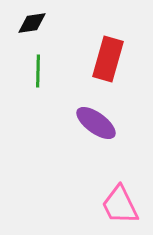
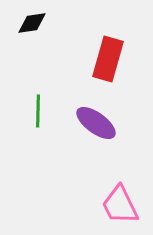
green line: moved 40 px down
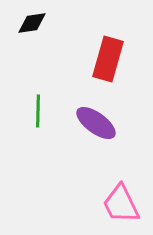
pink trapezoid: moved 1 px right, 1 px up
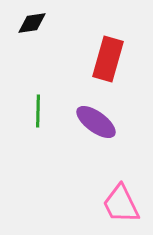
purple ellipse: moved 1 px up
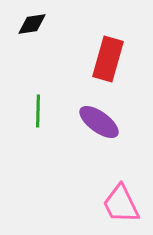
black diamond: moved 1 px down
purple ellipse: moved 3 px right
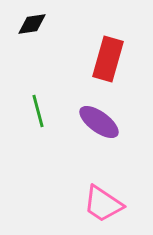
green line: rotated 16 degrees counterclockwise
pink trapezoid: moved 18 px left; rotated 30 degrees counterclockwise
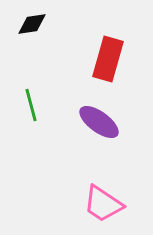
green line: moved 7 px left, 6 px up
